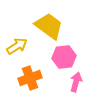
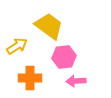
orange cross: rotated 20 degrees clockwise
pink arrow: moved 1 px up; rotated 108 degrees counterclockwise
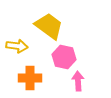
yellow arrow: rotated 40 degrees clockwise
pink hexagon: rotated 20 degrees clockwise
pink arrow: moved 2 px right; rotated 90 degrees clockwise
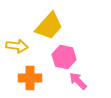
yellow trapezoid: rotated 96 degrees clockwise
pink arrow: rotated 42 degrees counterclockwise
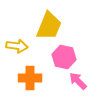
yellow trapezoid: rotated 20 degrees counterclockwise
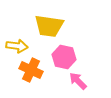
yellow trapezoid: rotated 76 degrees clockwise
orange cross: moved 1 px right, 8 px up; rotated 25 degrees clockwise
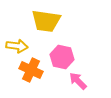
yellow trapezoid: moved 3 px left, 5 px up
pink hexagon: moved 2 px left
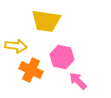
yellow arrow: moved 1 px left
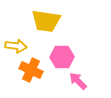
pink hexagon: rotated 15 degrees counterclockwise
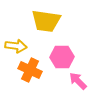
orange cross: moved 1 px left
